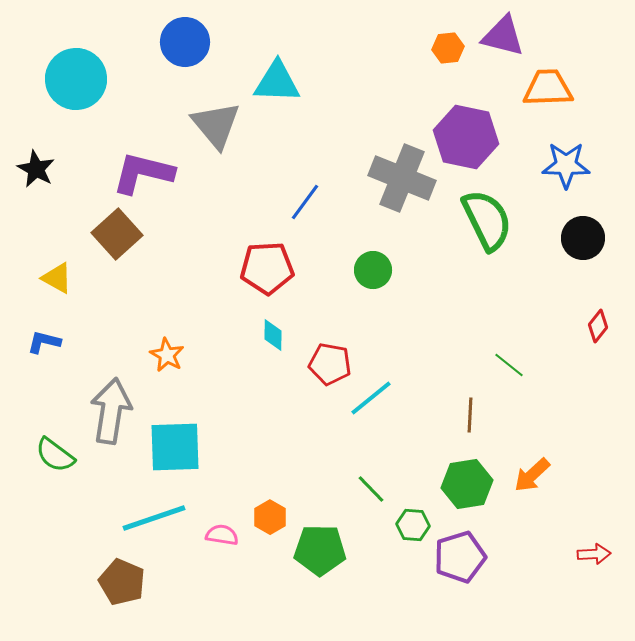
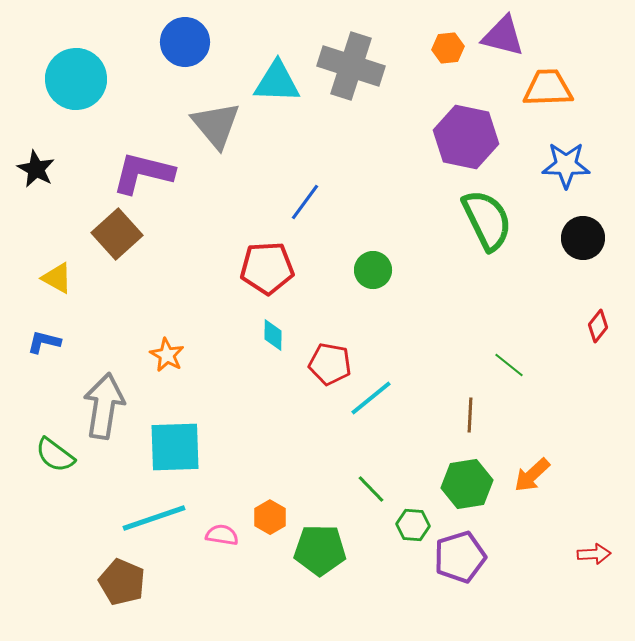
gray cross at (402, 178): moved 51 px left, 112 px up; rotated 4 degrees counterclockwise
gray arrow at (111, 411): moved 7 px left, 5 px up
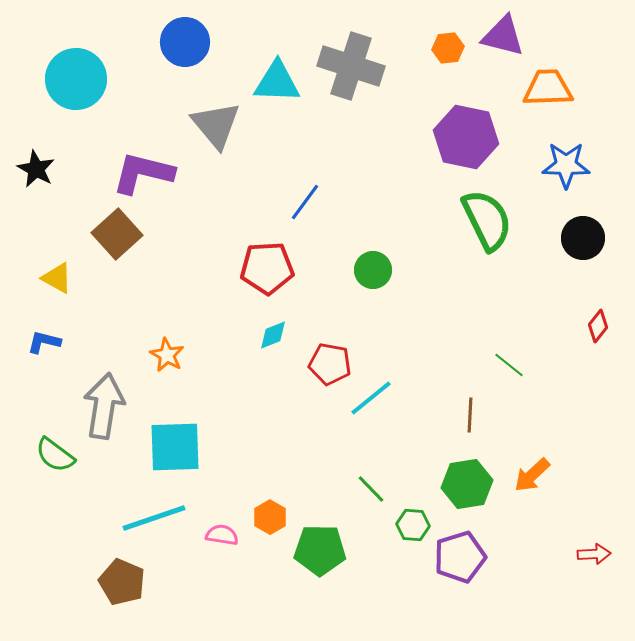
cyan diamond at (273, 335): rotated 68 degrees clockwise
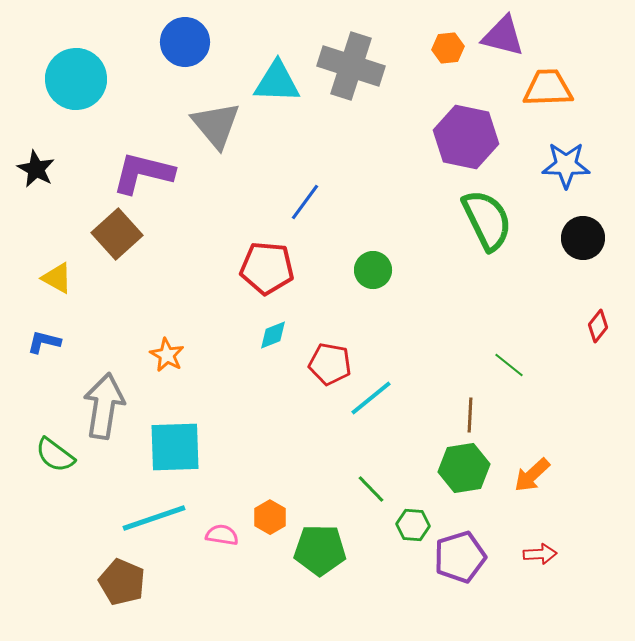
red pentagon at (267, 268): rotated 8 degrees clockwise
green hexagon at (467, 484): moved 3 px left, 16 px up
red arrow at (594, 554): moved 54 px left
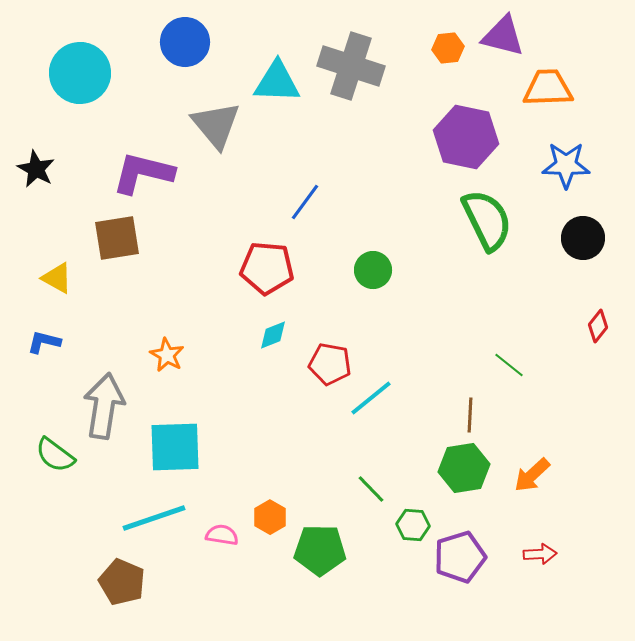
cyan circle at (76, 79): moved 4 px right, 6 px up
brown square at (117, 234): moved 4 px down; rotated 33 degrees clockwise
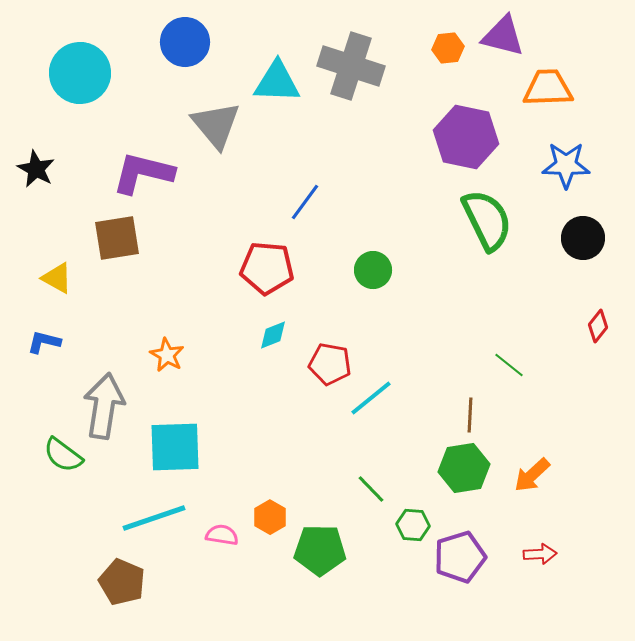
green semicircle at (55, 455): moved 8 px right
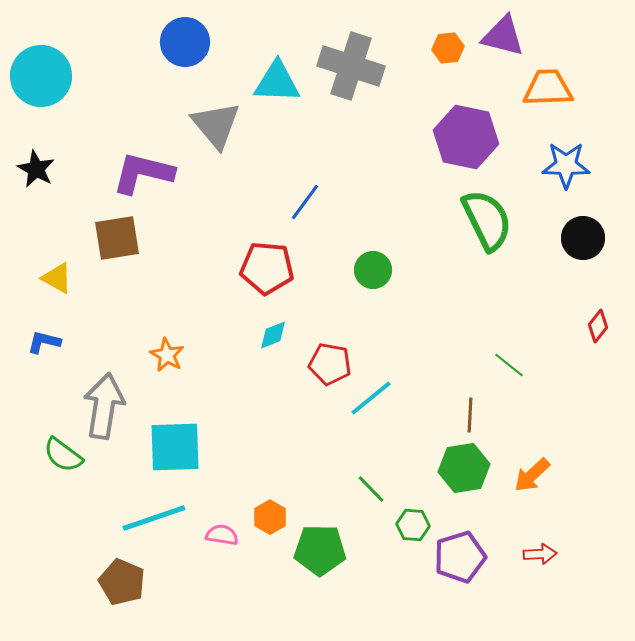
cyan circle at (80, 73): moved 39 px left, 3 px down
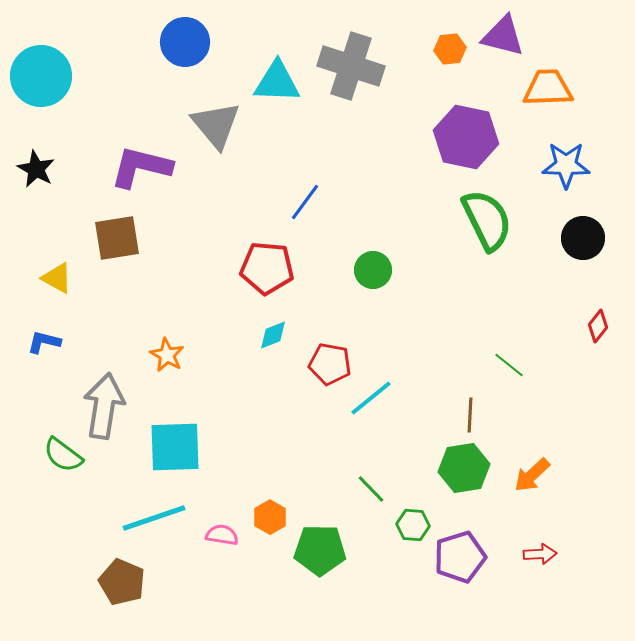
orange hexagon at (448, 48): moved 2 px right, 1 px down
purple L-shape at (143, 173): moved 2 px left, 6 px up
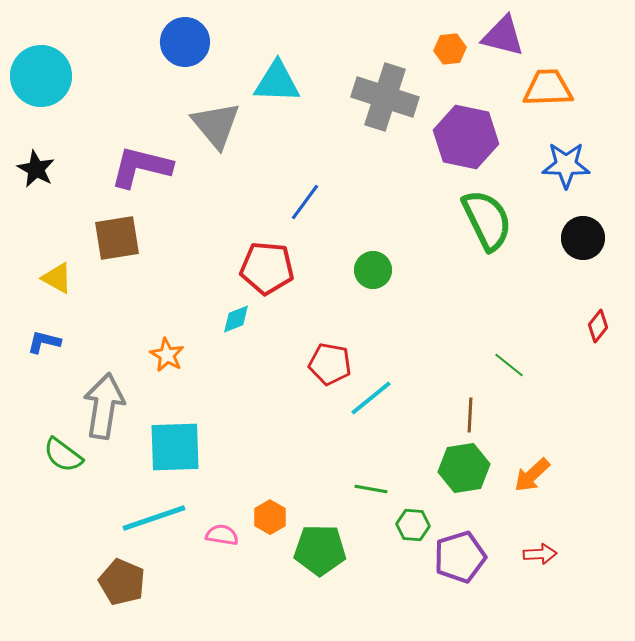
gray cross at (351, 66): moved 34 px right, 31 px down
cyan diamond at (273, 335): moved 37 px left, 16 px up
green line at (371, 489): rotated 36 degrees counterclockwise
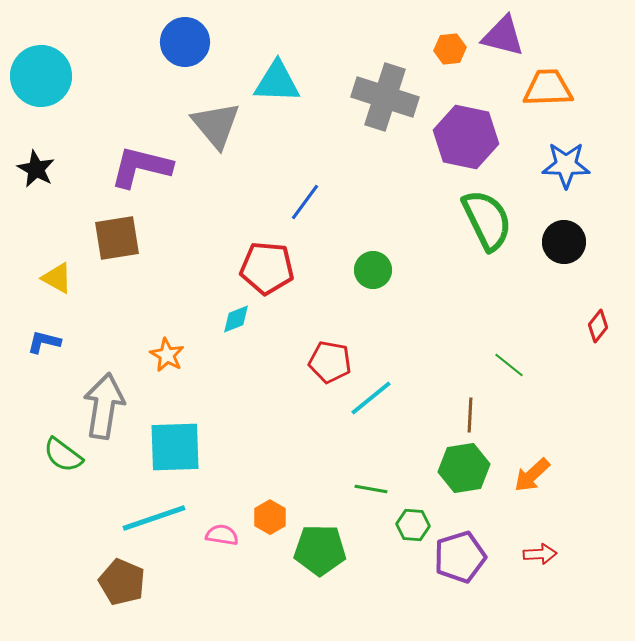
black circle at (583, 238): moved 19 px left, 4 px down
red pentagon at (330, 364): moved 2 px up
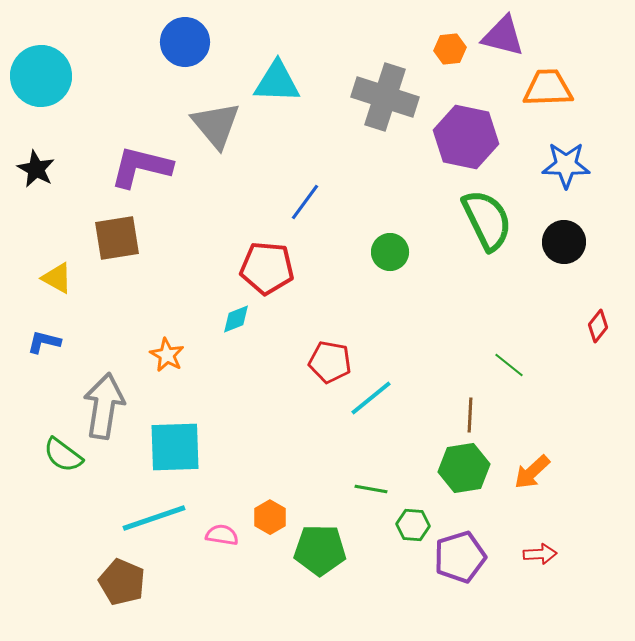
green circle at (373, 270): moved 17 px right, 18 px up
orange arrow at (532, 475): moved 3 px up
